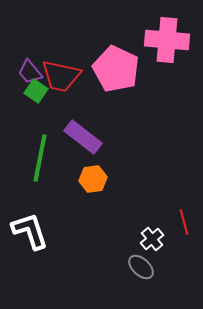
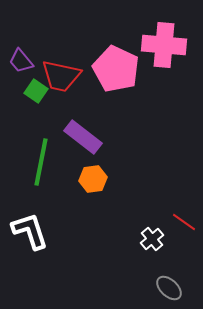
pink cross: moved 3 px left, 5 px down
purple trapezoid: moved 9 px left, 11 px up
green line: moved 1 px right, 4 px down
red line: rotated 40 degrees counterclockwise
gray ellipse: moved 28 px right, 21 px down
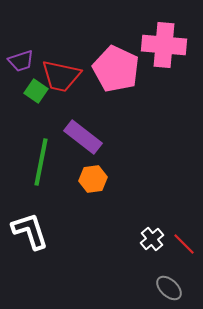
purple trapezoid: rotated 68 degrees counterclockwise
red line: moved 22 px down; rotated 10 degrees clockwise
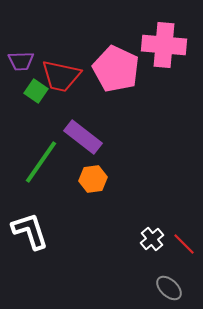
purple trapezoid: rotated 16 degrees clockwise
green line: rotated 24 degrees clockwise
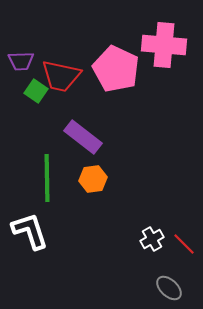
green line: moved 6 px right, 16 px down; rotated 36 degrees counterclockwise
white cross: rotated 10 degrees clockwise
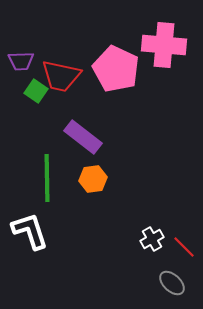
red line: moved 3 px down
gray ellipse: moved 3 px right, 5 px up
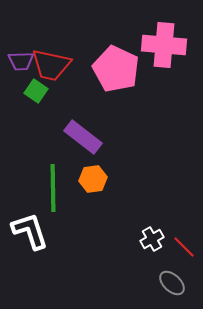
red trapezoid: moved 10 px left, 11 px up
green line: moved 6 px right, 10 px down
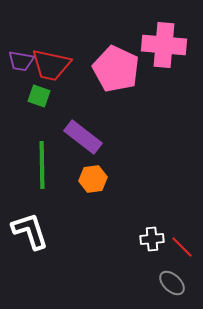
purple trapezoid: rotated 12 degrees clockwise
green square: moved 3 px right, 5 px down; rotated 15 degrees counterclockwise
green line: moved 11 px left, 23 px up
white cross: rotated 25 degrees clockwise
red line: moved 2 px left
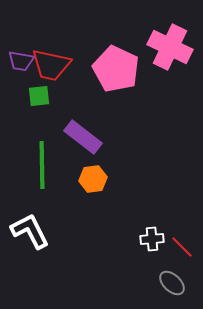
pink cross: moved 6 px right, 2 px down; rotated 21 degrees clockwise
green square: rotated 25 degrees counterclockwise
white L-shape: rotated 9 degrees counterclockwise
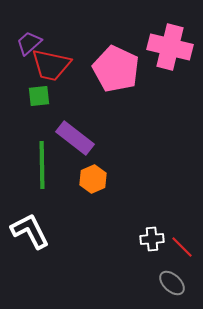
pink cross: rotated 12 degrees counterclockwise
purple trapezoid: moved 8 px right, 18 px up; rotated 128 degrees clockwise
purple rectangle: moved 8 px left, 1 px down
orange hexagon: rotated 16 degrees counterclockwise
